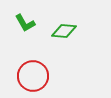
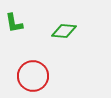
green L-shape: moved 11 px left; rotated 20 degrees clockwise
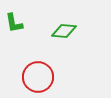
red circle: moved 5 px right, 1 px down
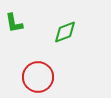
green diamond: moved 1 px right, 1 px down; rotated 25 degrees counterclockwise
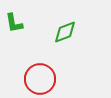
red circle: moved 2 px right, 2 px down
